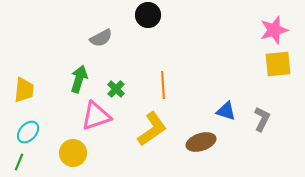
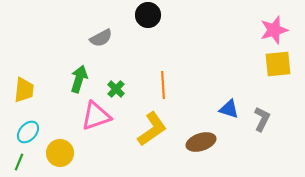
blue triangle: moved 3 px right, 2 px up
yellow circle: moved 13 px left
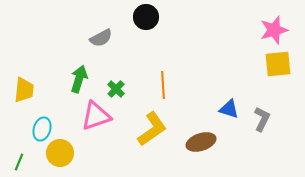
black circle: moved 2 px left, 2 px down
cyan ellipse: moved 14 px right, 3 px up; rotated 25 degrees counterclockwise
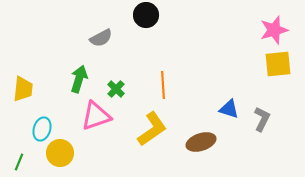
black circle: moved 2 px up
yellow trapezoid: moved 1 px left, 1 px up
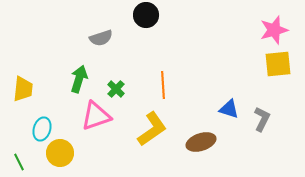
gray semicircle: rotated 10 degrees clockwise
green line: rotated 48 degrees counterclockwise
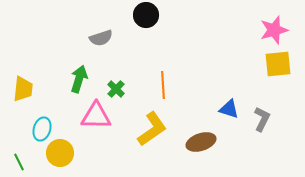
pink triangle: rotated 20 degrees clockwise
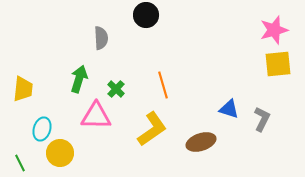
gray semicircle: rotated 75 degrees counterclockwise
orange line: rotated 12 degrees counterclockwise
green line: moved 1 px right, 1 px down
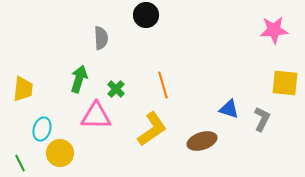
pink star: rotated 12 degrees clockwise
yellow square: moved 7 px right, 19 px down; rotated 12 degrees clockwise
brown ellipse: moved 1 px right, 1 px up
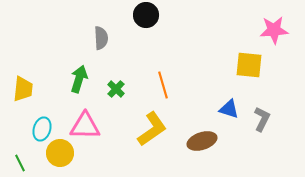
yellow square: moved 36 px left, 18 px up
pink triangle: moved 11 px left, 10 px down
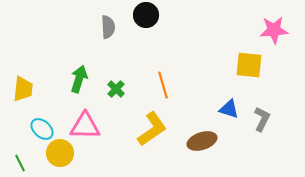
gray semicircle: moved 7 px right, 11 px up
cyan ellipse: rotated 65 degrees counterclockwise
